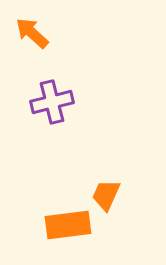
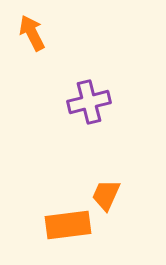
orange arrow: rotated 21 degrees clockwise
purple cross: moved 37 px right
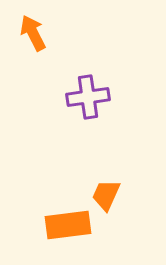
orange arrow: moved 1 px right
purple cross: moved 1 px left, 5 px up; rotated 6 degrees clockwise
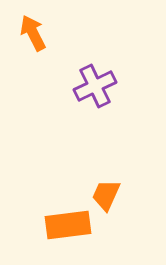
purple cross: moved 7 px right, 11 px up; rotated 18 degrees counterclockwise
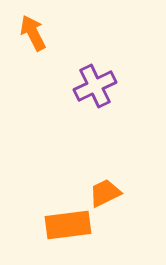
orange trapezoid: moved 1 px left, 2 px up; rotated 40 degrees clockwise
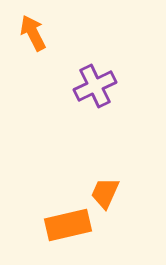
orange trapezoid: rotated 40 degrees counterclockwise
orange rectangle: rotated 6 degrees counterclockwise
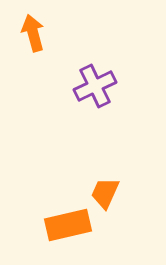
orange arrow: rotated 12 degrees clockwise
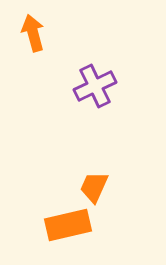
orange trapezoid: moved 11 px left, 6 px up
